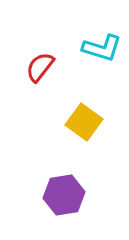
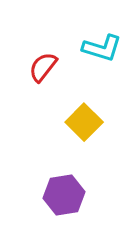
red semicircle: moved 3 px right
yellow square: rotated 9 degrees clockwise
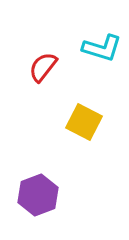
yellow square: rotated 18 degrees counterclockwise
purple hexagon: moved 26 px left; rotated 12 degrees counterclockwise
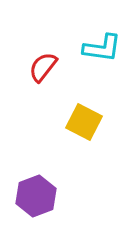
cyan L-shape: rotated 9 degrees counterclockwise
purple hexagon: moved 2 px left, 1 px down
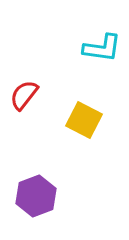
red semicircle: moved 19 px left, 28 px down
yellow square: moved 2 px up
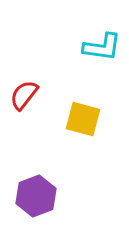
cyan L-shape: moved 1 px up
yellow square: moved 1 px left, 1 px up; rotated 12 degrees counterclockwise
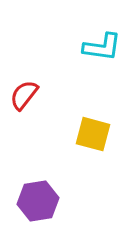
yellow square: moved 10 px right, 15 px down
purple hexagon: moved 2 px right, 5 px down; rotated 12 degrees clockwise
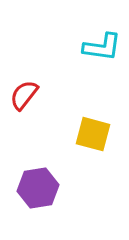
purple hexagon: moved 13 px up
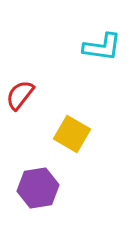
red semicircle: moved 4 px left
yellow square: moved 21 px left; rotated 15 degrees clockwise
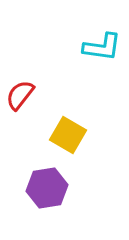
yellow square: moved 4 px left, 1 px down
purple hexagon: moved 9 px right
